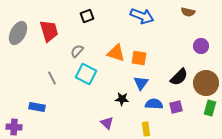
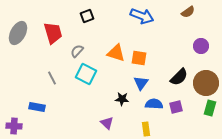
brown semicircle: rotated 48 degrees counterclockwise
red trapezoid: moved 4 px right, 2 px down
purple cross: moved 1 px up
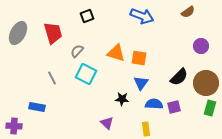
purple square: moved 2 px left
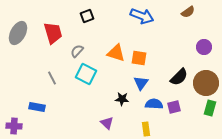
purple circle: moved 3 px right, 1 px down
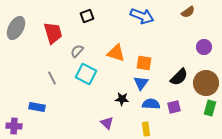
gray ellipse: moved 2 px left, 5 px up
orange square: moved 5 px right, 5 px down
blue semicircle: moved 3 px left
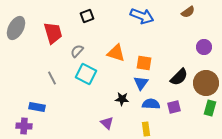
purple cross: moved 10 px right
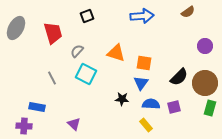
blue arrow: rotated 25 degrees counterclockwise
purple circle: moved 1 px right, 1 px up
brown circle: moved 1 px left
purple triangle: moved 33 px left, 1 px down
yellow rectangle: moved 4 px up; rotated 32 degrees counterclockwise
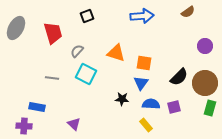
gray line: rotated 56 degrees counterclockwise
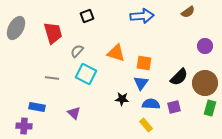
purple triangle: moved 11 px up
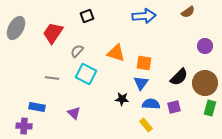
blue arrow: moved 2 px right
red trapezoid: rotated 130 degrees counterclockwise
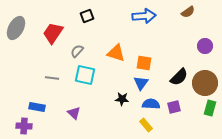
cyan square: moved 1 px left, 1 px down; rotated 15 degrees counterclockwise
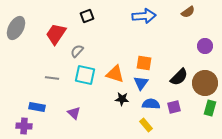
red trapezoid: moved 3 px right, 1 px down
orange triangle: moved 1 px left, 21 px down
